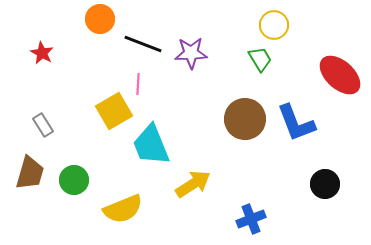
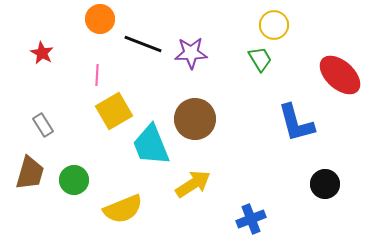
pink line: moved 41 px left, 9 px up
brown circle: moved 50 px left
blue L-shape: rotated 6 degrees clockwise
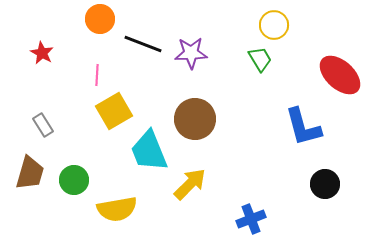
blue L-shape: moved 7 px right, 4 px down
cyan trapezoid: moved 2 px left, 6 px down
yellow arrow: moved 3 px left; rotated 12 degrees counterclockwise
yellow semicircle: moved 6 px left; rotated 12 degrees clockwise
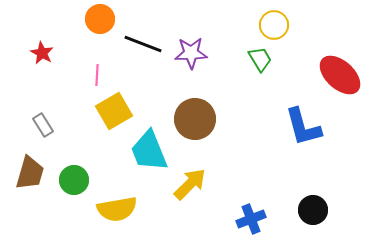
black circle: moved 12 px left, 26 px down
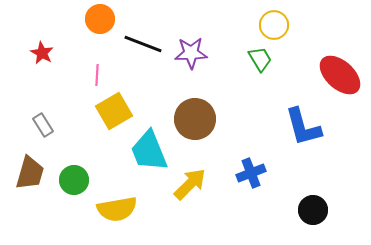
blue cross: moved 46 px up
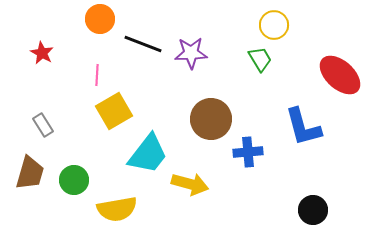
brown circle: moved 16 px right
cyan trapezoid: moved 1 px left, 3 px down; rotated 120 degrees counterclockwise
blue cross: moved 3 px left, 21 px up; rotated 16 degrees clockwise
yellow arrow: rotated 60 degrees clockwise
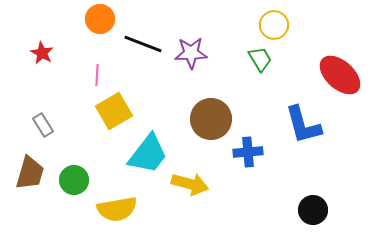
blue L-shape: moved 2 px up
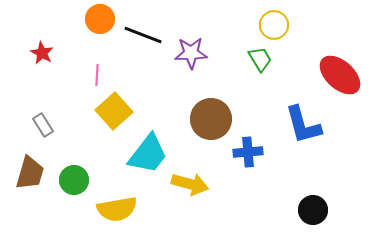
black line: moved 9 px up
yellow square: rotated 12 degrees counterclockwise
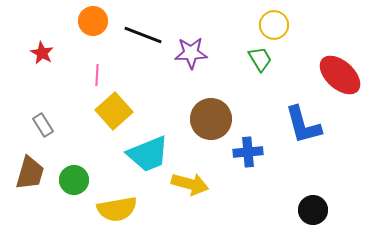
orange circle: moved 7 px left, 2 px down
cyan trapezoid: rotated 30 degrees clockwise
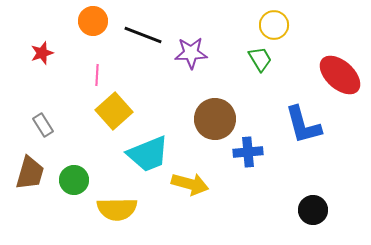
red star: rotated 25 degrees clockwise
brown circle: moved 4 px right
yellow semicircle: rotated 9 degrees clockwise
